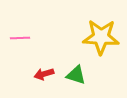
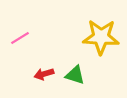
pink line: rotated 30 degrees counterclockwise
green triangle: moved 1 px left
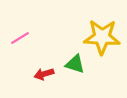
yellow star: moved 1 px right
green triangle: moved 11 px up
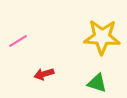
pink line: moved 2 px left, 3 px down
green triangle: moved 22 px right, 19 px down
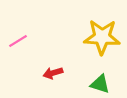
red arrow: moved 9 px right, 1 px up
green triangle: moved 3 px right, 1 px down
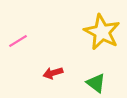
yellow star: moved 5 px up; rotated 24 degrees clockwise
green triangle: moved 4 px left, 1 px up; rotated 20 degrees clockwise
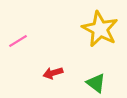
yellow star: moved 2 px left, 3 px up
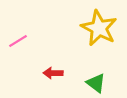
yellow star: moved 1 px left, 1 px up
red arrow: rotated 18 degrees clockwise
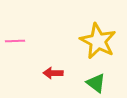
yellow star: moved 1 px left, 13 px down
pink line: moved 3 px left; rotated 30 degrees clockwise
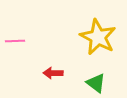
yellow star: moved 4 px up
